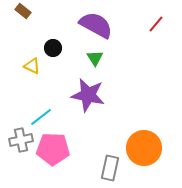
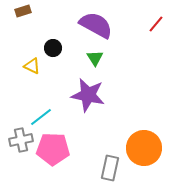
brown rectangle: rotated 56 degrees counterclockwise
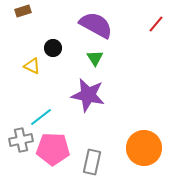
gray rectangle: moved 18 px left, 6 px up
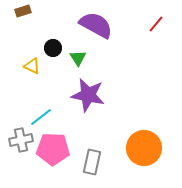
green triangle: moved 17 px left
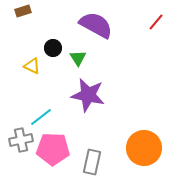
red line: moved 2 px up
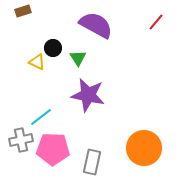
yellow triangle: moved 5 px right, 4 px up
